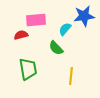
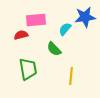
blue star: moved 1 px right, 1 px down
green semicircle: moved 2 px left, 1 px down
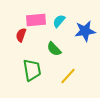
blue star: moved 14 px down
cyan semicircle: moved 6 px left, 8 px up
red semicircle: rotated 56 degrees counterclockwise
green trapezoid: moved 4 px right, 1 px down
yellow line: moved 3 px left; rotated 36 degrees clockwise
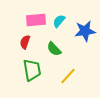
red semicircle: moved 4 px right, 7 px down
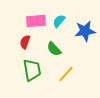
pink rectangle: moved 1 px down
yellow line: moved 2 px left, 2 px up
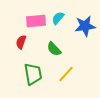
cyan semicircle: moved 1 px left, 3 px up
blue star: moved 5 px up
red semicircle: moved 4 px left
green trapezoid: moved 1 px right, 4 px down
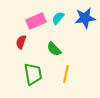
pink rectangle: rotated 18 degrees counterclockwise
blue star: moved 8 px up
yellow line: rotated 30 degrees counterclockwise
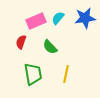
green semicircle: moved 4 px left, 2 px up
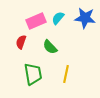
blue star: rotated 15 degrees clockwise
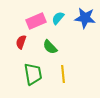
yellow line: moved 3 px left; rotated 18 degrees counterclockwise
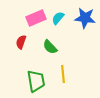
pink rectangle: moved 3 px up
green trapezoid: moved 3 px right, 7 px down
